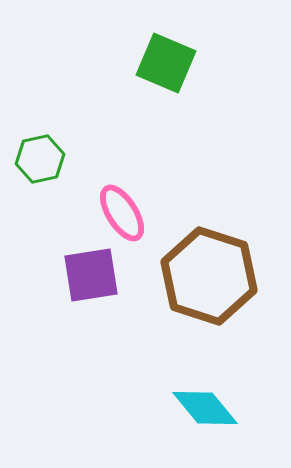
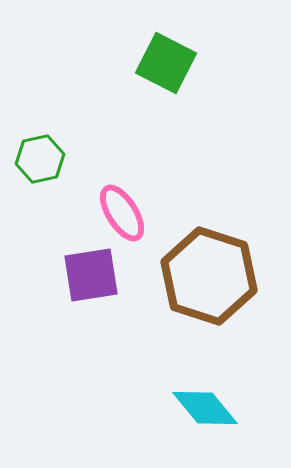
green square: rotated 4 degrees clockwise
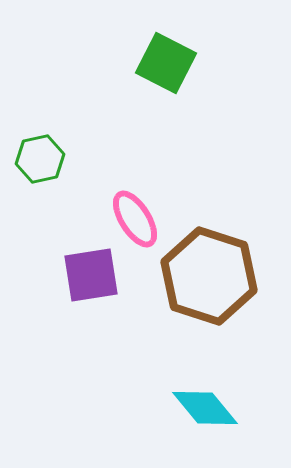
pink ellipse: moved 13 px right, 6 px down
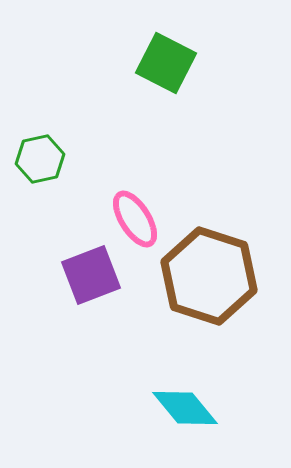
purple square: rotated 12 degrees counterclockwise
cyan diamond: moved 20 px left
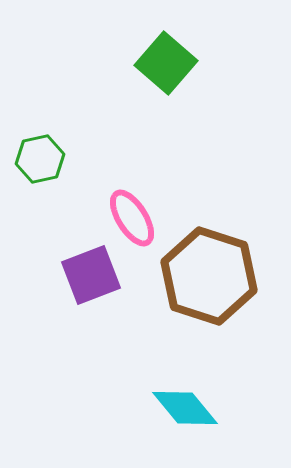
green square: rotated 14 degrees clockwise
pink ellipse: moved 3 px left, 1 px up
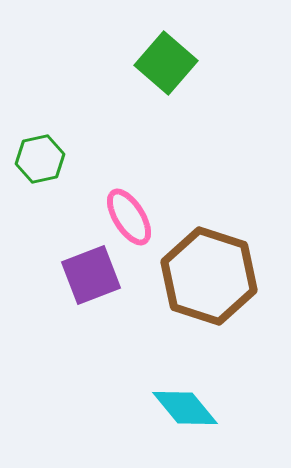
pink ellipse: moved 3 px left, 1 px up
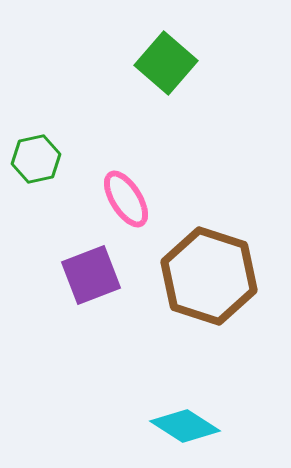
green hexagon: moved 4 px left
pink ellipse: moved 3 px left, 18 px up
cyan diamond: moved 18 px down; rotated 18 degrees counterclockwise
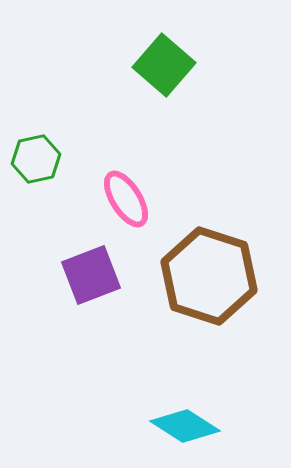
green square: moved 2 px left, 2 px down
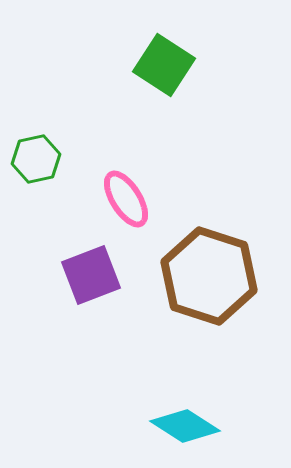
green square: rotated 8 degrees counterclockwise
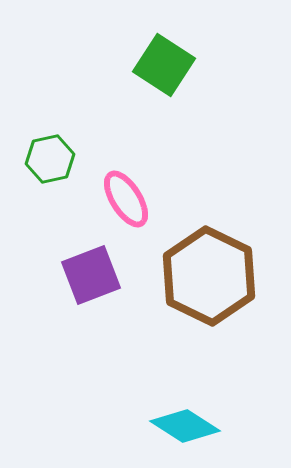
green hexagon: moved 14 px right
brown hexagon: rotated 8 degrees clockwise
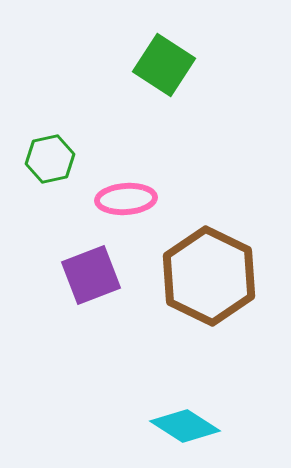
pink ellipse: rotated 62 degrees counterclockwise
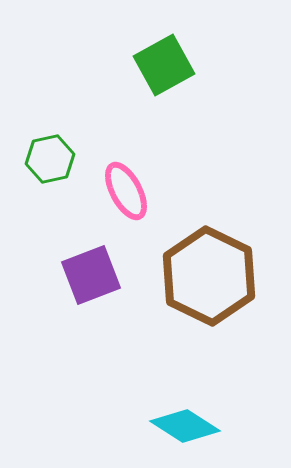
green square: rotated 28 degrees clockwise
pink ellipse: moved 8 px up; rotated 66 degrees clockwise
